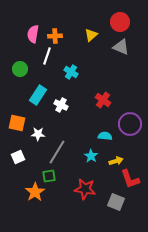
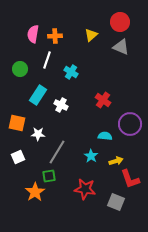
white line: moved 4 px down
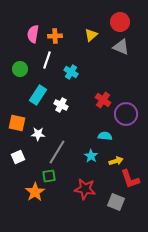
purple circle: moved 4 px left, 10 px up
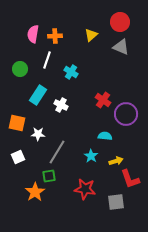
gray square: rotated 30 degrees counterclockwise
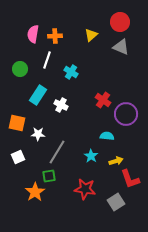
cyan semicircle: moved 2 px right
gray square: rotated 24 degrees counterclockwise
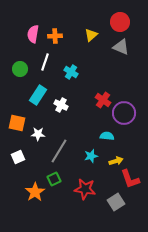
white line: moved 2 px left, 2 px down
purple circle: moved 2 px left, 1 px up
gray line: moved 2 px right, 1 px up
cyan star: rotated 24 degrees clockwise
green square: moved 5 px right, 3 px down; rotated 16 degrees counterclockwise
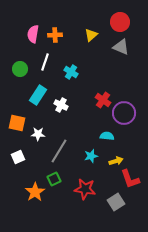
orange cross: moved 1 px up
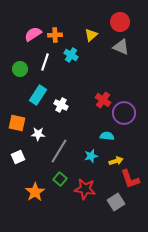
pink semicircle: rotated 48 degrees clockwise
cyan cross: moved 17 px up
green square: moved 6 px right; rotated 24 degrees counterclockwise
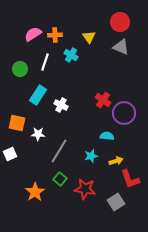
yellow triangle: moved 2 px left, 2 px down; rotated 24 degrees counterclockwise
white square: moved 8 px left, 3 px up
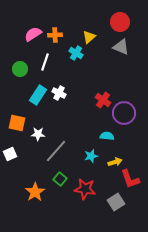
yellow triangle: rotated 24 degrees clockwise
cyan cross: moved 5 px right, 2 px up
white cross: moved 2 px left, 12 px up
gray line: moved 3 px left; rotated 10 degrees clockwise
yellow arrow: moved 1 px left, 1 px down
